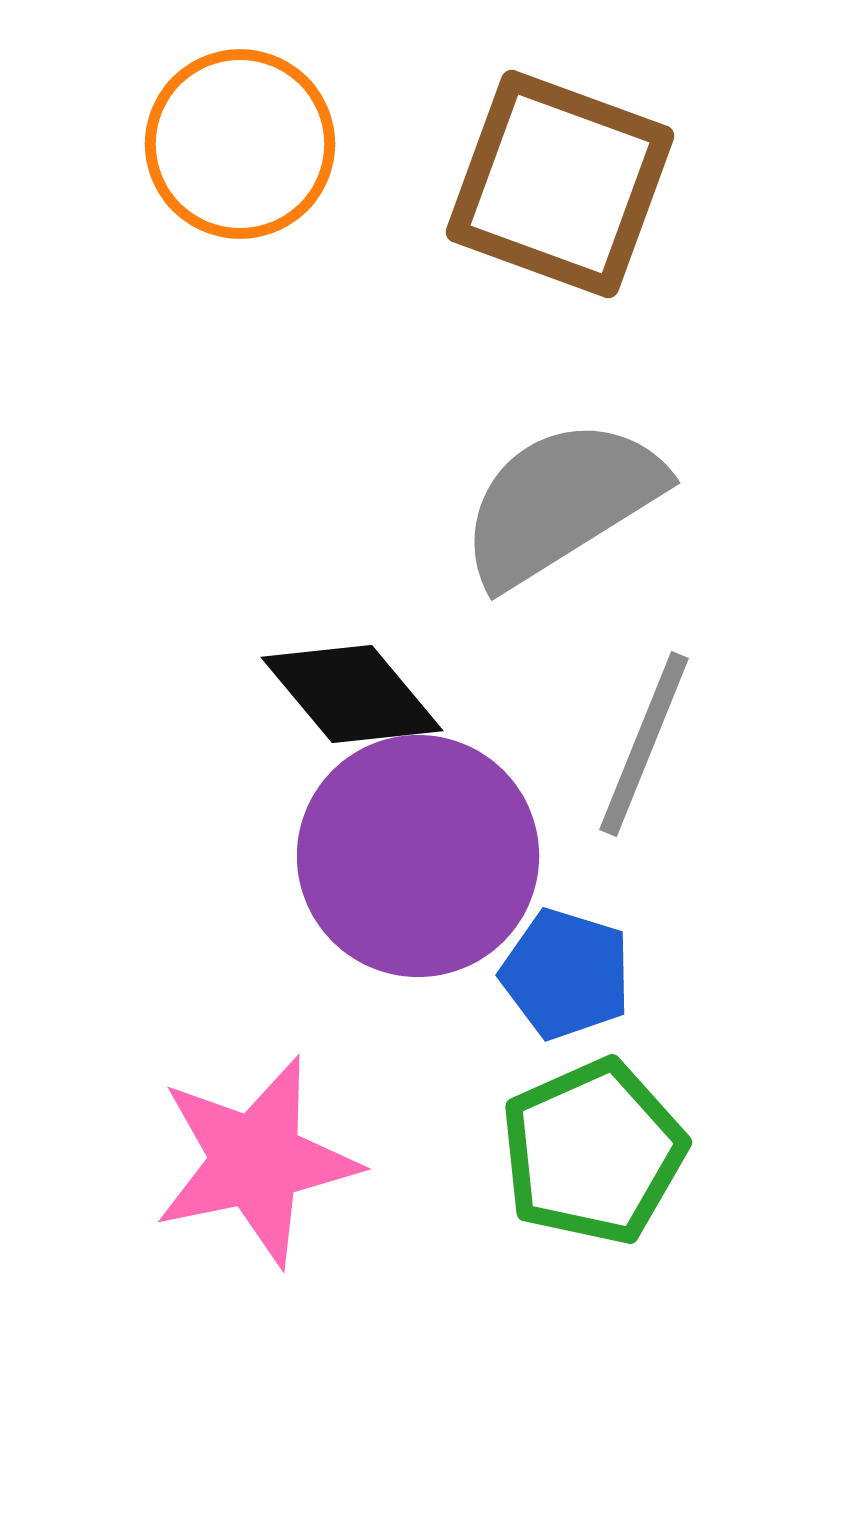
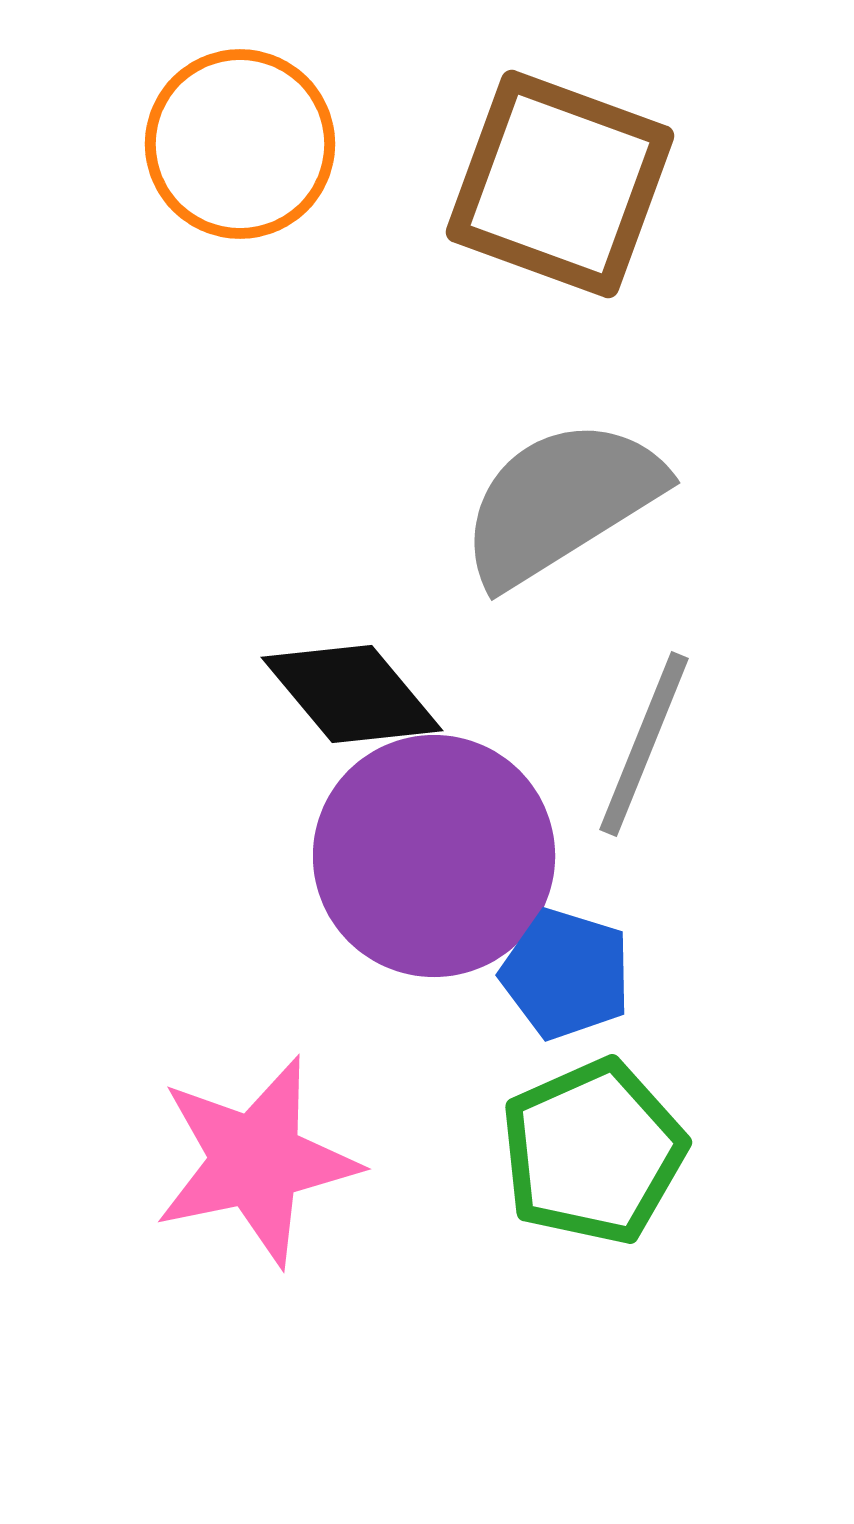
purple circle: moved 16 px right
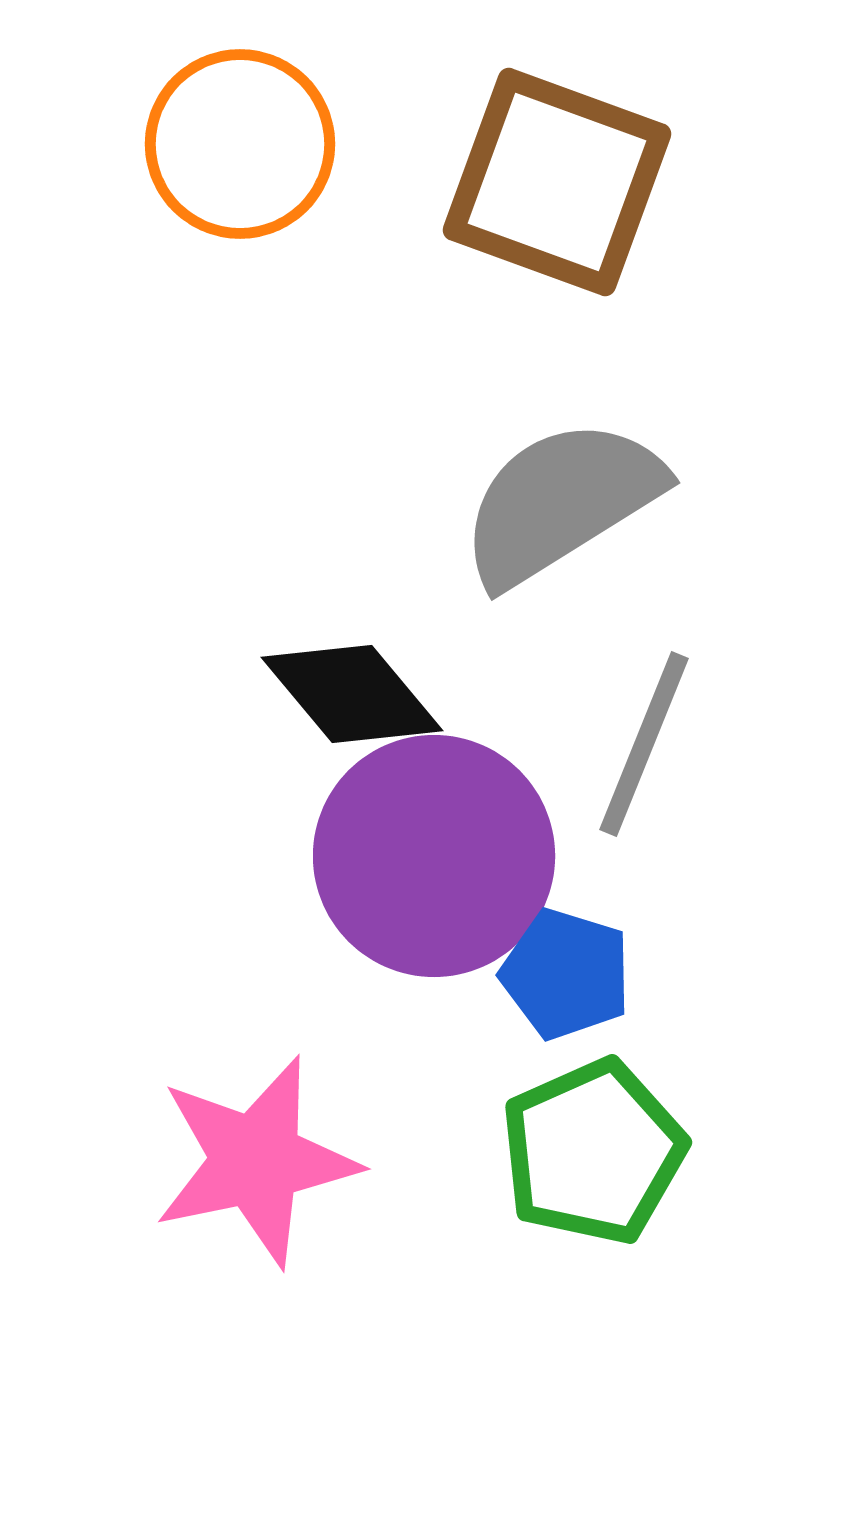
brown square: moved 3 px left, 2 px up
